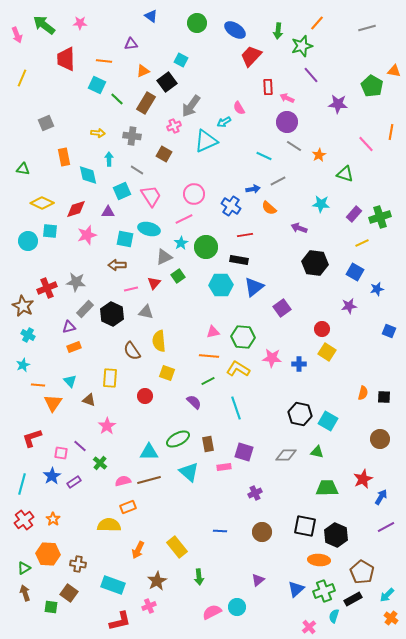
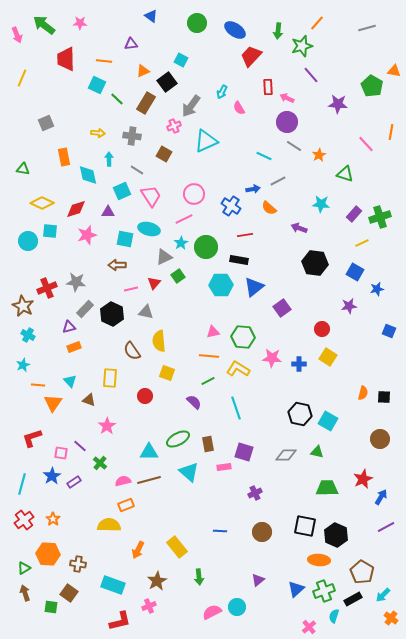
cyan arrow at (224, 122): moved 2 px left, 30 px up; rotated 32 degrees counterclockwise
yellow square at (327, 352): moved 1 px right, 5 px down
orange rectangle at (128, 507): moved 2 px left, 2 px up
cyan arrow at (387, 595): moved 4 px left
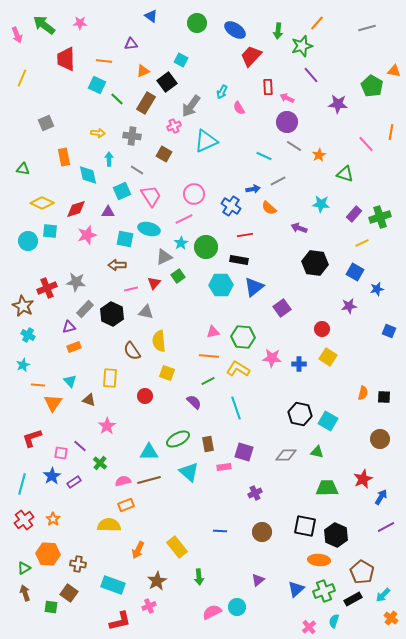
cyan semicircle at (334, 616): moved 5 px down
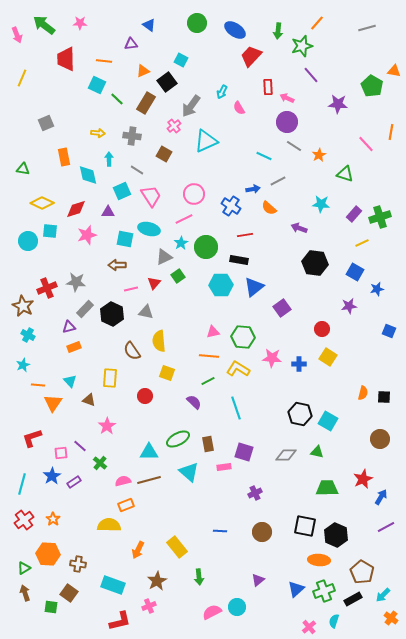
blue triangle at (151, 16): moved 2 px left, 9 px down
pink cross at (174, 126): rotated 16 degrees counterclockwise
pink square at (61, 453): rotated 16 degrees counterclockwise
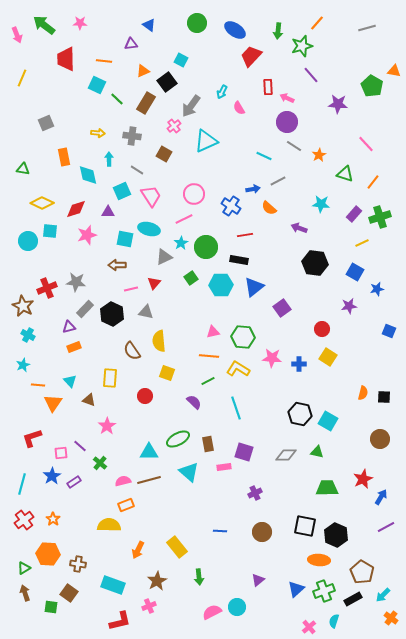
orange line at (391, 132): moved 18 px left, 50 px down; rotated 28 degrees clockwise
green square at (178, 276): moved 13 px right, 2 px down
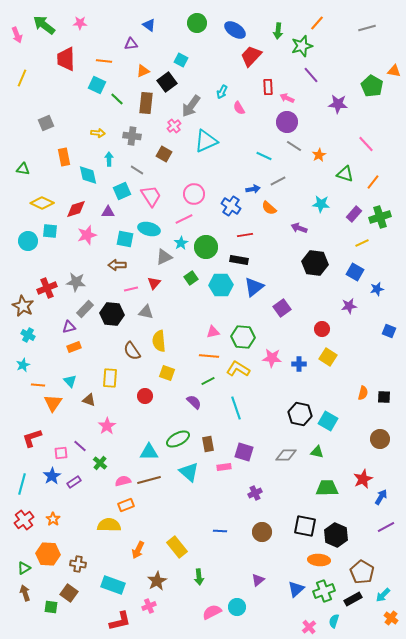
brown rectangle at (146, 103): rotated 25 degrees counterclockwise
black hexagon at (112, 314): rotated 20 degrees counterclockwise
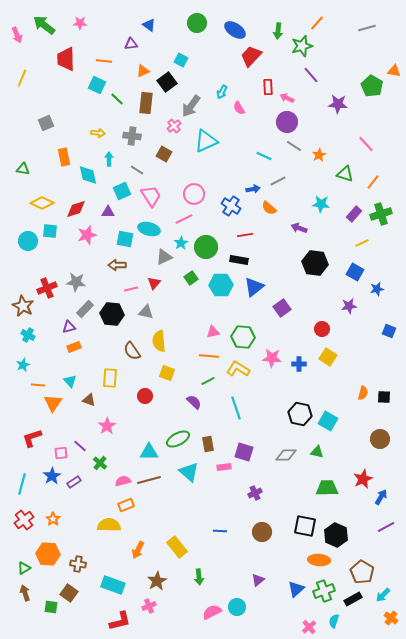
green cross at (380, 217): moved 1 px right, 3 px up
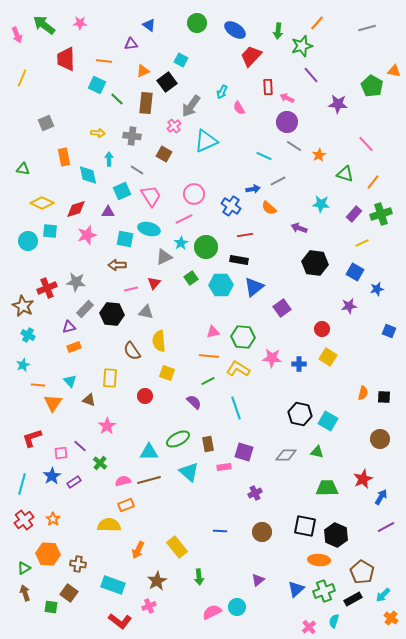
red L-shape at (120, 621): rotated 50 degrees clockwise
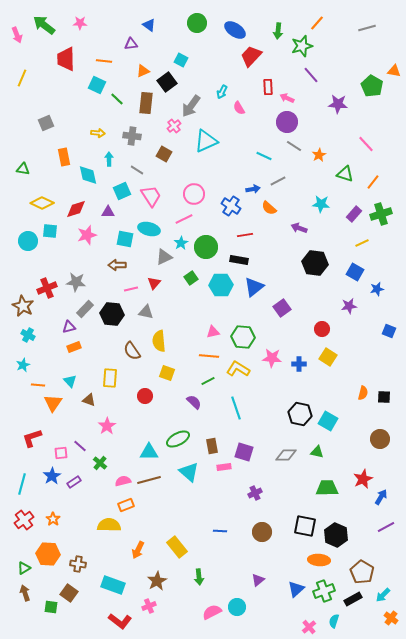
brown rectangle at (208, 444): moved 4 px right, 2 px down
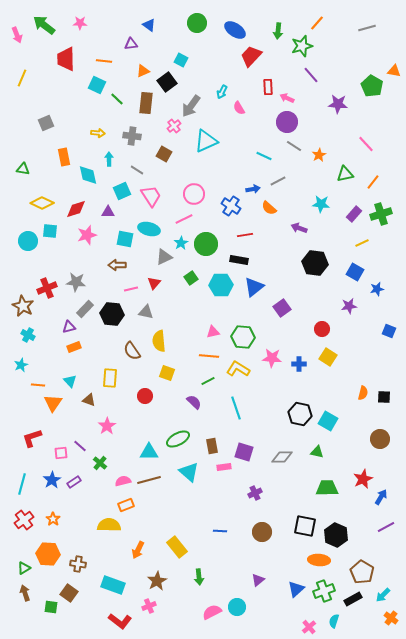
green triangle at (345, 174): rotated 30 degrees counterclockwise
green circle at (206, 247): moved 3 px up
cyan star at (23, 365): moved 2 px left
gray diamond at (286, 455): moved 4 px left, 2 px down
blue star at (52, 476): moved 4 px down
